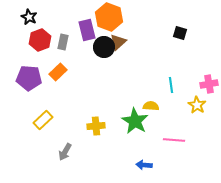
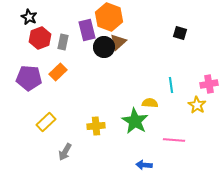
red hexagon: moved 2 px up
yellow semicircle: moved 1 px left, 3 px up
yellow rectangle: moved 3 px right, 2 px down
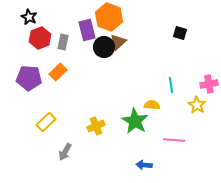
yellow semicircle: moved 2 px right, 2 px down
yellow cross: rotated 18 degrees counterclockwise
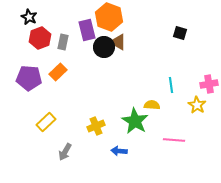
brown triangle: rotated 48 degrees counterclockwise
blue arrow: moved 25 px left, 14 px up
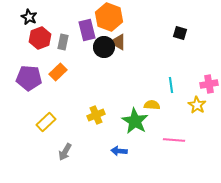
yellow cross: moved 11 px up
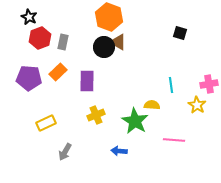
purple rectangle: moved 51 px down; rotated 15 degrees clockwise
yellow rectangle: moved 1 px down; rotated 18 degrees clockwise
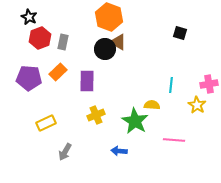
black circle: moved 1 px right, 2 px down
cyan line: rotated 14 degrees clockwise
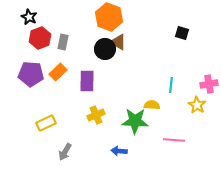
black square: moved 2 px right
purple pentagon: moved 2 px right, 4 px up
green star: rotated 28 degrees counterclockwise
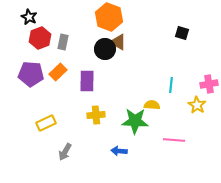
yellow cross: rotated 18 degrees clockwise
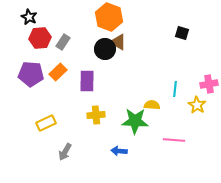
red hexagon: rotated 15 degrees clockwise
gray rectangle: rotated 21 degrees clockwise
cyan line: moved 4 px right, 4 px down
